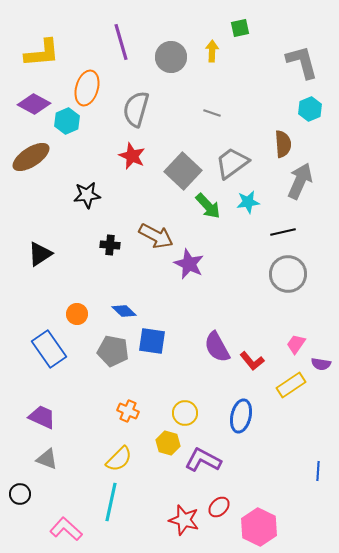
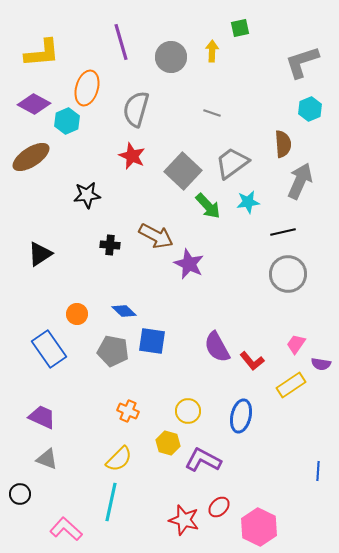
gray L-shape at (302, 62): rotated 93 degrees counterclockwise
yellow circle at (185, 413): moved 3 px right, 2 px up
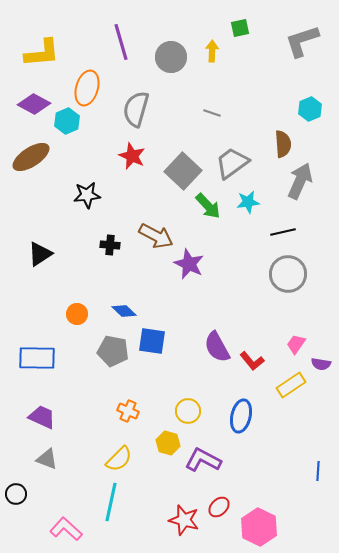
gray L-shape at (302, 62): moved 21 px up
blue rectangle at (49, 349): moved 12 px left, 9 px down; rotated 54 degrees counterclockwise
black circle at (20, 494): moved 4 px left
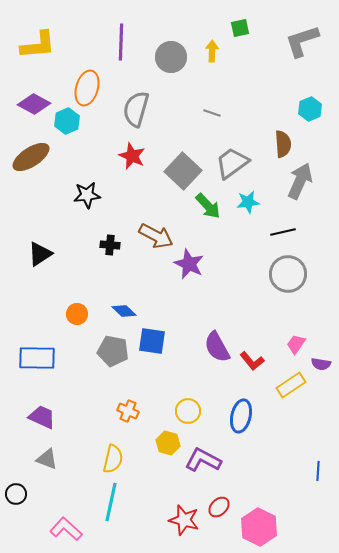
purple line at (121, 42): rotated 18 degrees clockwise
yellow L-shape at (42, 53): moved 4 px left, 8 px up
yellow semicircle at (119, 459): moved 6 px left; rotated 32 degrees counterclockwise
